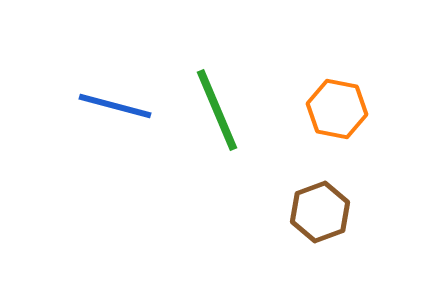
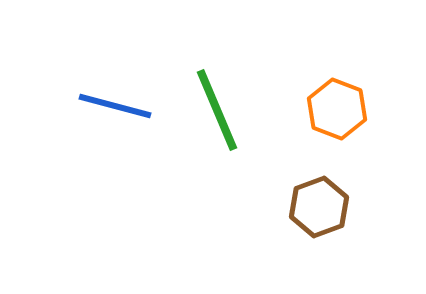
orange hexagon: rotated 10 degrees clockwise
brown hexagon: moved 1 px left, 5 px up
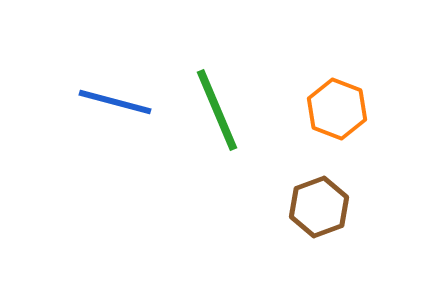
blue line: moved 4 px up
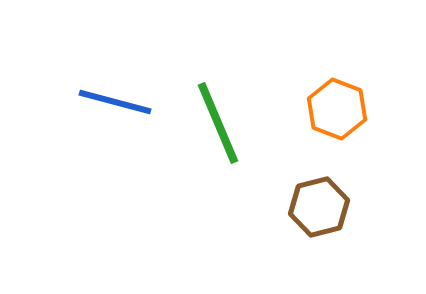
green line: moved 1 px right, 13 px down
brown hexagon: rotated 6 degrees clockwise
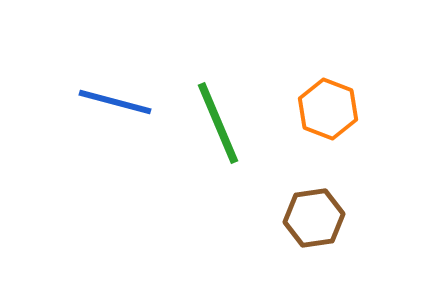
orange hexagon: moved 9 px left
brown hexagon: moved 5 px left, 11 px down; rotated 6 degrees clockwise
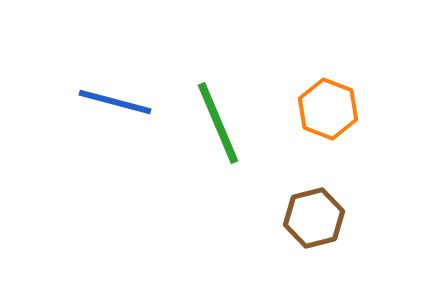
brown hexagon: rotated 6 degrees counterclockwise
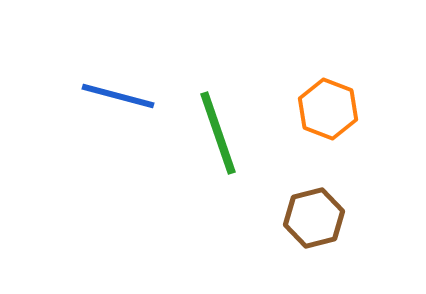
blue line: moved 3 px right, 6 px up
green line: moved 10 px down; rotated 4 degrees clockwise
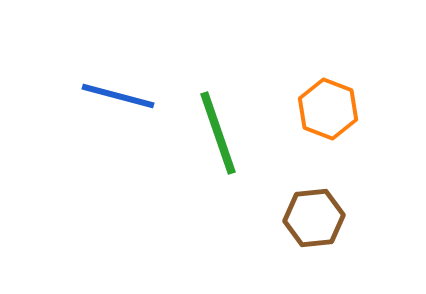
brown hexagon: rotated 8 degrees clockwise
